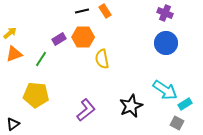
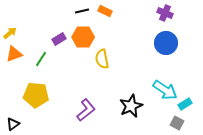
orange rectangle: rotated 32 degrees counterclockwise
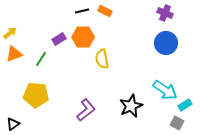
cyan rectangle: moved 1 px down
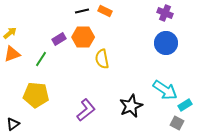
orange triangle: moved 2 px left
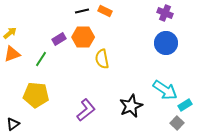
gray square: rotated 16 degrees clockwise
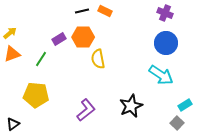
yellow semicircle: moved 4 px left
cyan arrow: moved 4 px left, 15 px up
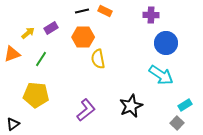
purple cross: moved 14 px left, 2 px down; rotated 21 degrees counterclockwise
yellow arrow: moved 18 px right
purple rectangle: moved 8 px left, 11 px up
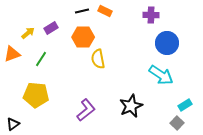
blue circle: moved 1 px right
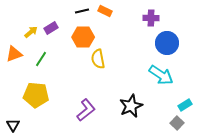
purple cross: moved 3 px down
yellow arrow: moved 3 px right, 1 px up
orange triangle: moved 2 px right
black triangle: moved 1 px down; rotated 24 degrees counterclockwise
